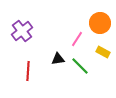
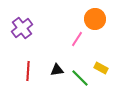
orange circle: moved 5 px left, 4 px up
purple cross: moved 3 px up
yellow rectangle: moved 2 px left, 16 px down
black triangle: moved 1 px left, 11 px down
green line: moved 12 px down
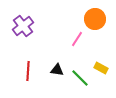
purple cross: moved 1 px right, 2 px up
black triangle: rotated 16 degrees clockwise
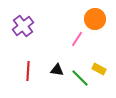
yellow rectangle: moved 2 px left, 1 px down
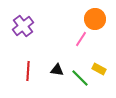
pink line: moved 4 px right
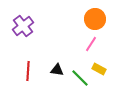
pink line: moved 10 px right, 5 px down
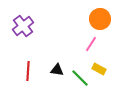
orange circle: moved 5 px right
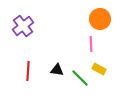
pink line: rotated 35 degrees counterclockwise
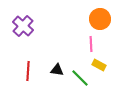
purple cross: rotated 10 degrees counterclockwise
yellow rectangle: moved 4 px up
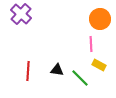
purple cross: moved 2 px left, 12 px up
